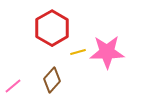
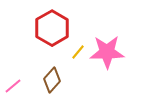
yellow line: rotated 35 degrees counterclockwise
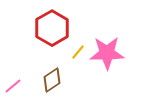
pink star: moved 1 px down
brown diamond: rotated 15 degrees clockwise
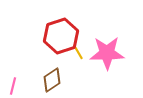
red hexagon: moved 9 px right, 8 px down; rotated 12 degrees clockwise
yellow line: rotated 70 degrees counterclockwise
pink line: rotated 36 degrees counterclockwise
